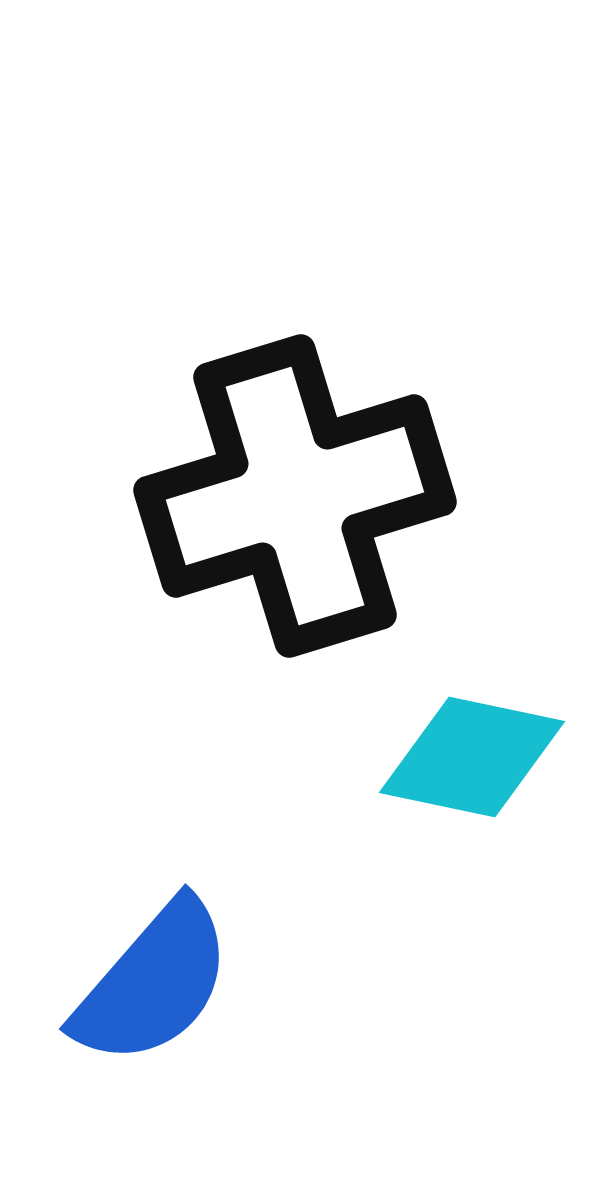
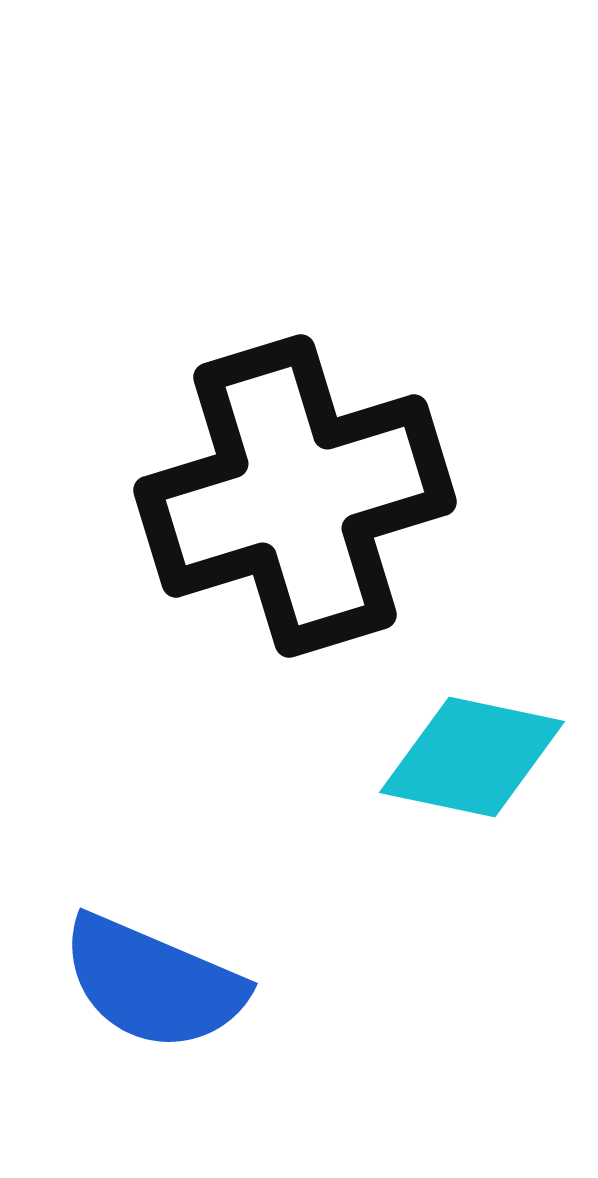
blue semicircle: rotated 72 degrees clockwise
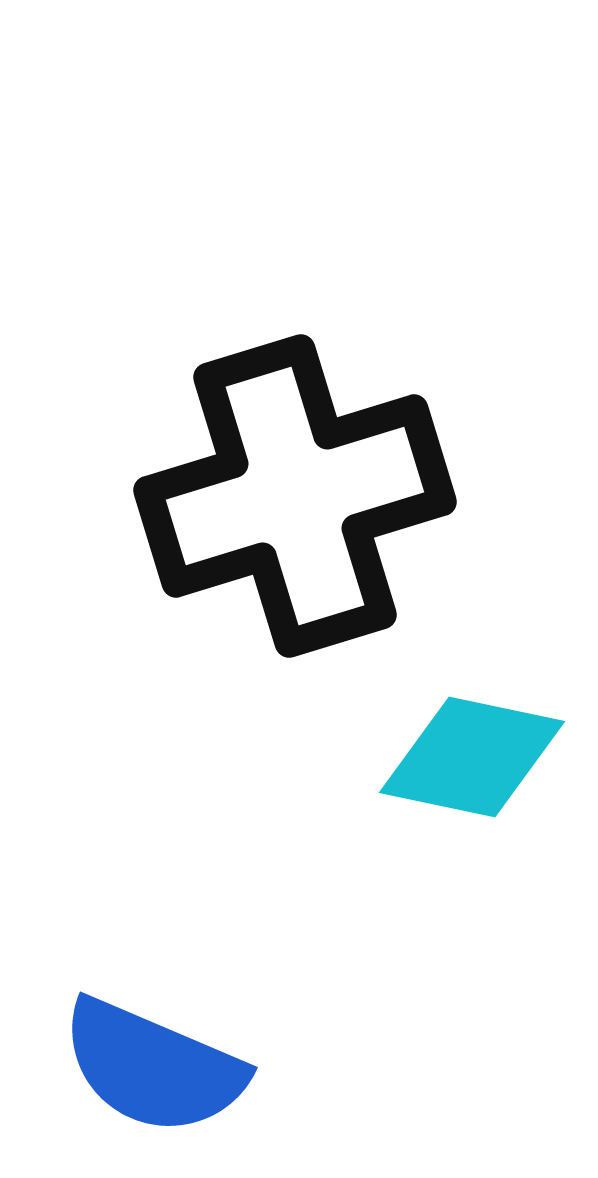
blue semicircle: moved 84 px down
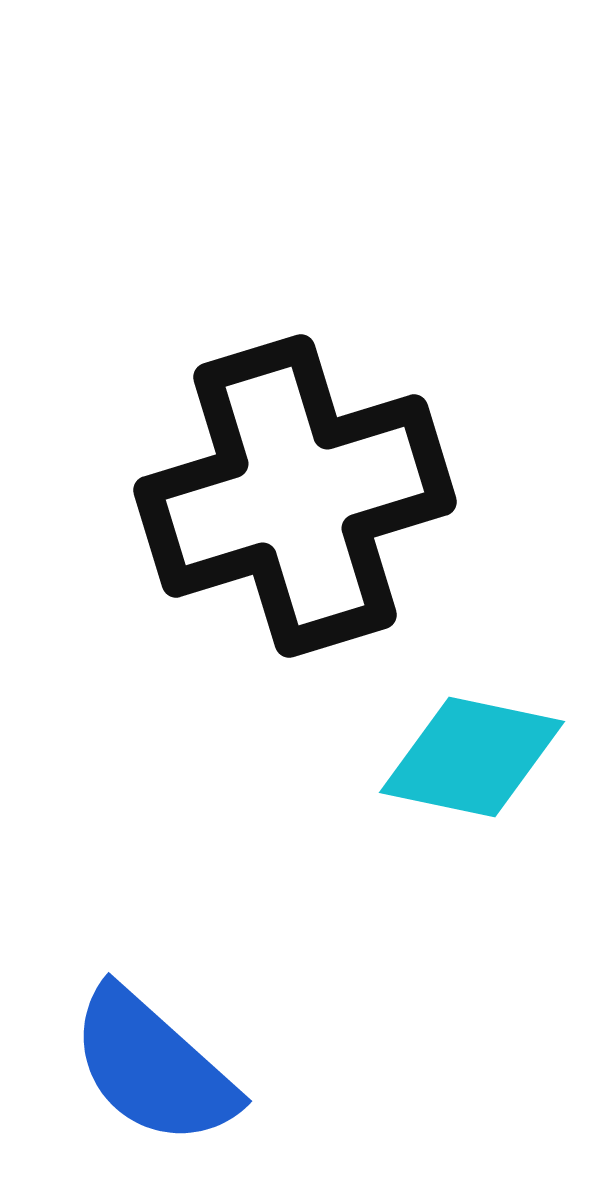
blue semicircle: rotated 19 degrees clockwise
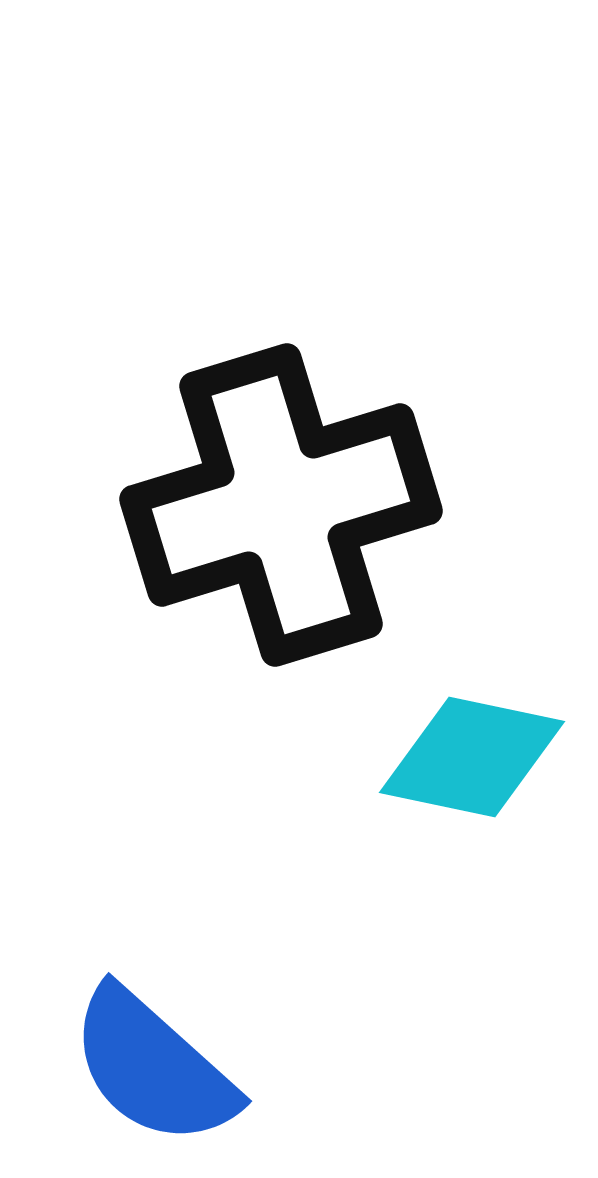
black cross: moved 14 px left, 9 px down
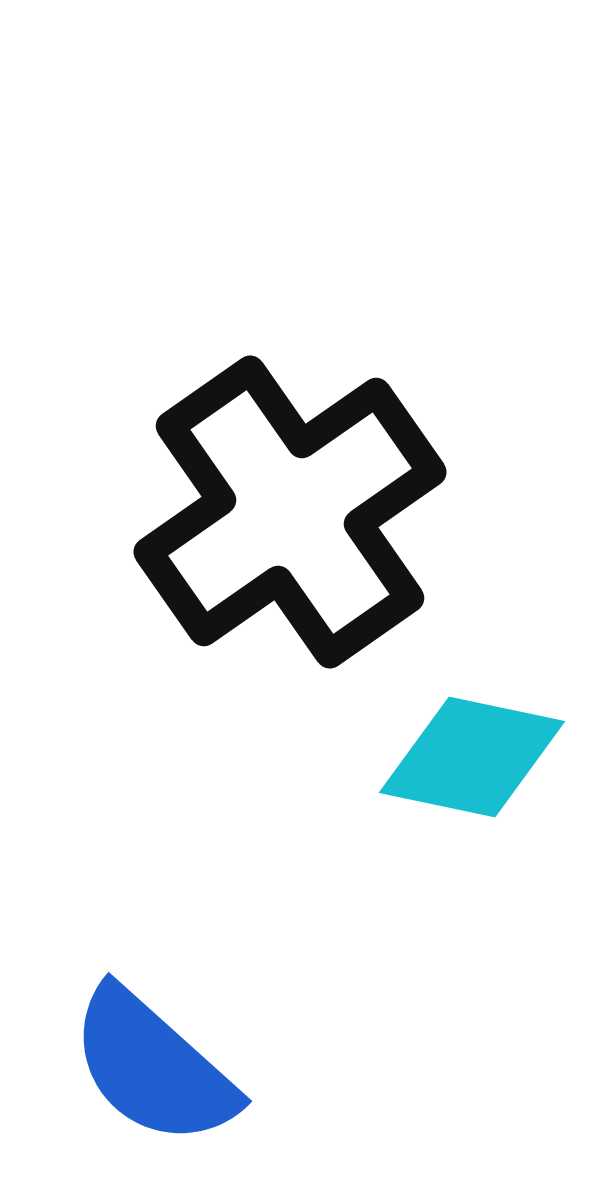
black cross: moved 9 px right, 7 px down; rotated 18 degrees counterclockwise
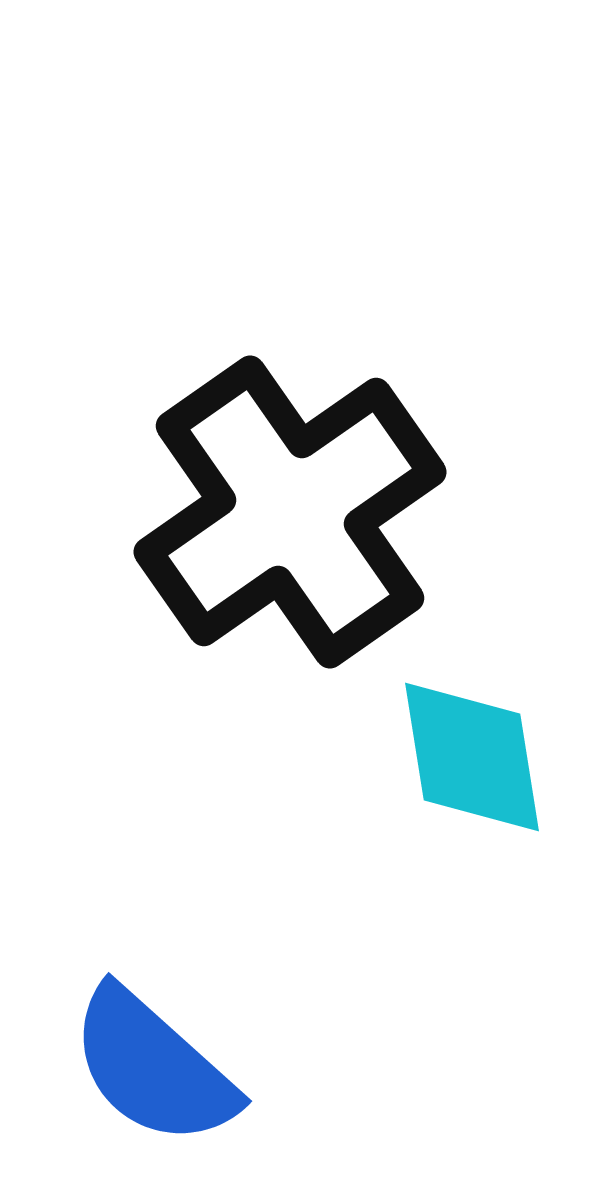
cyan diamond: rotated 69 degrees clockwise
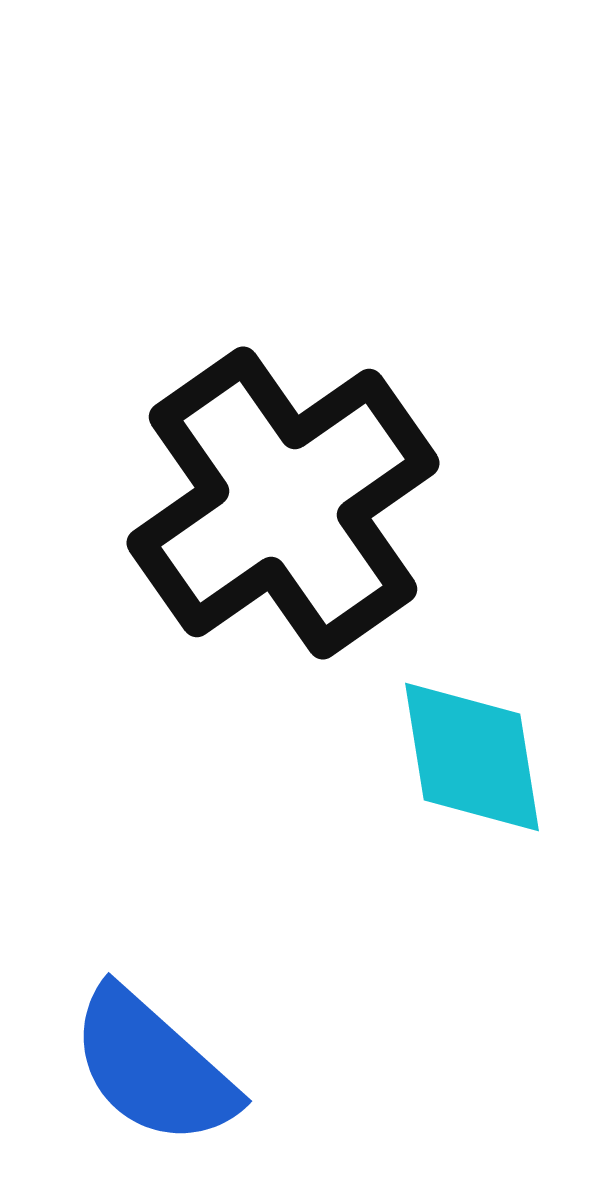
black cross: moved 7 px left, 9 px up
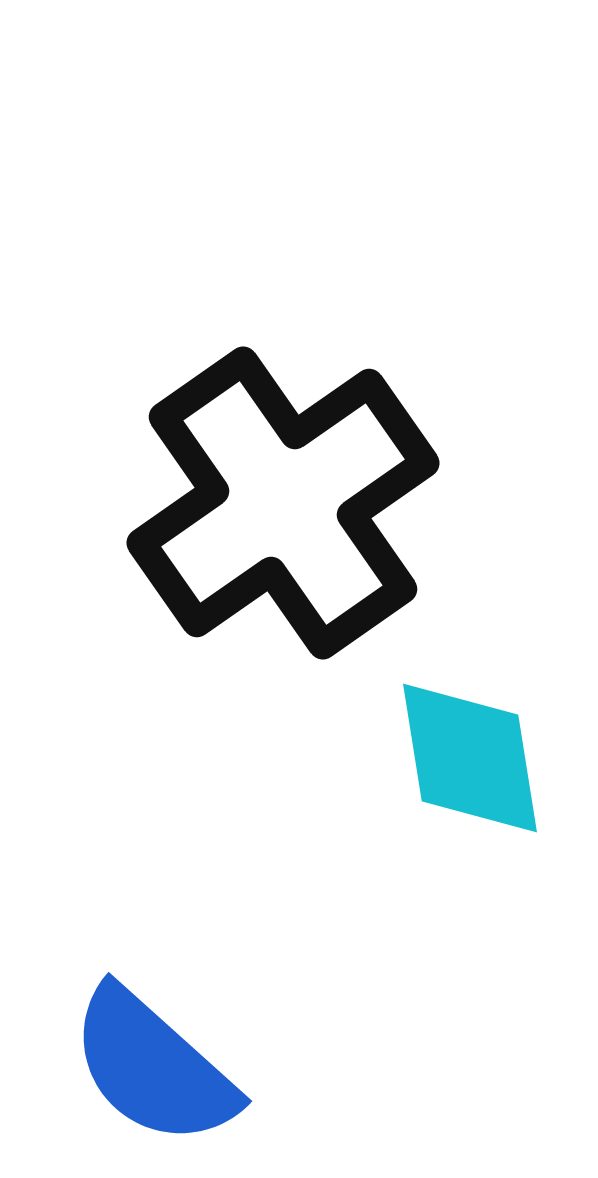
cyan diamond: moved 2 px left, 1 px down
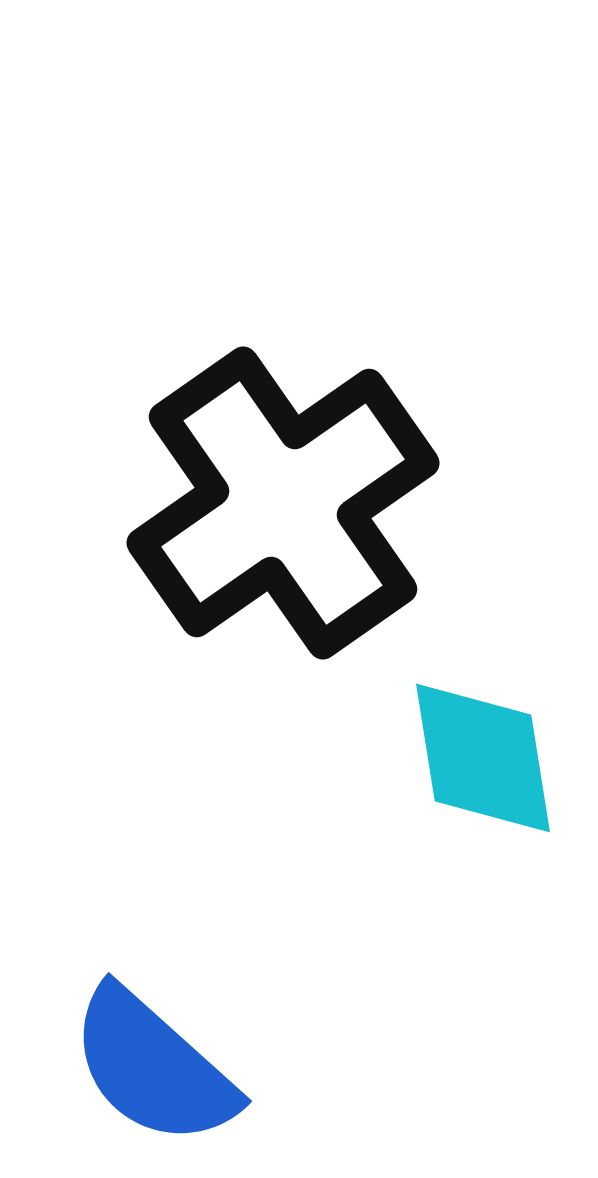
cyan diamond: moved 13 px right
